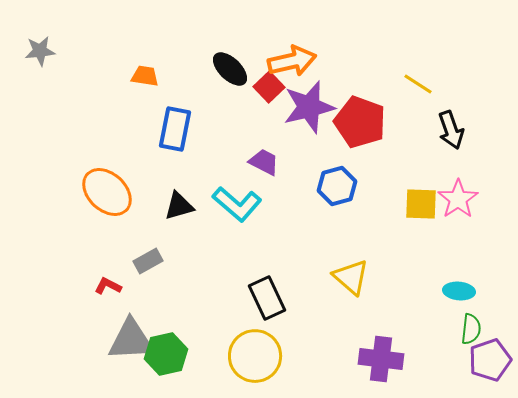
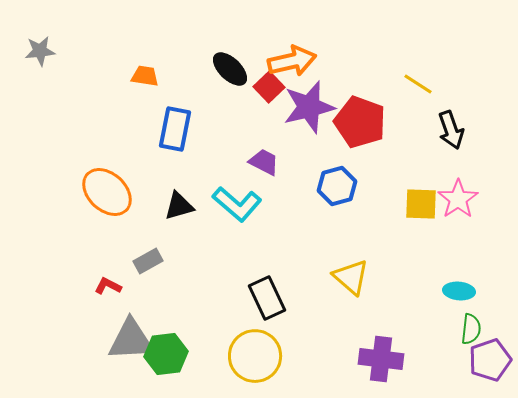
green hexagon: rotated 6 degrees clockwise
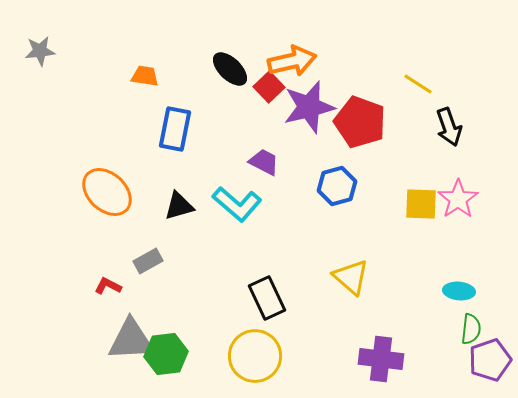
black arrow: moved 2 px left, 3 px up
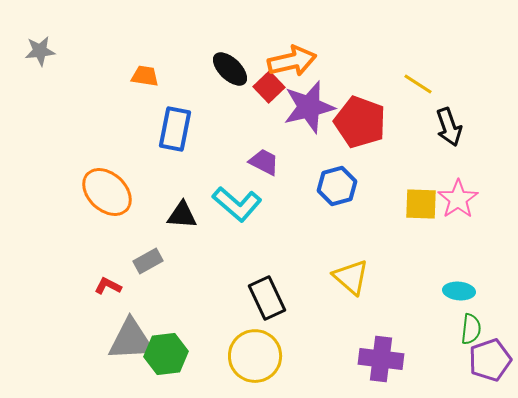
black triangle: moved 3 px right, 9 px down; rotated 20 degrees clockwise
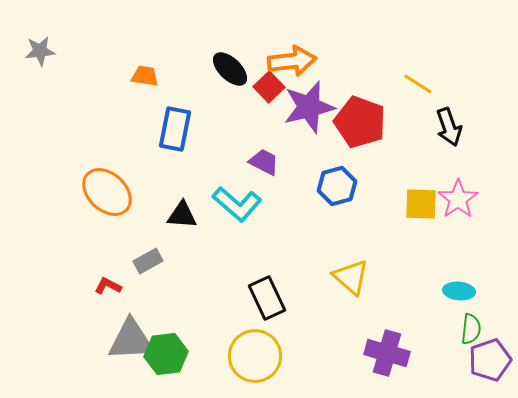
orange arrow: rotated 6 degrees clockwise
purple cross: moved 6 px right, 6 px up; rotated 9 degrees clockwise
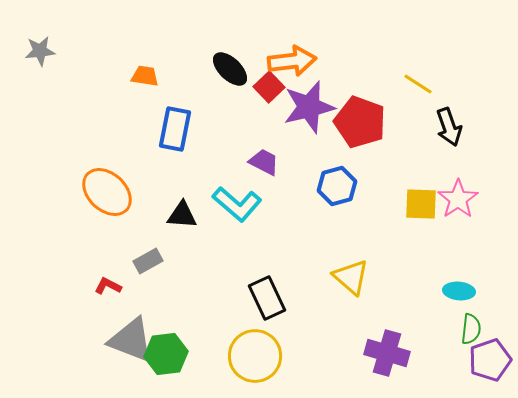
gray triangle: rotated 24 degrees clockwise
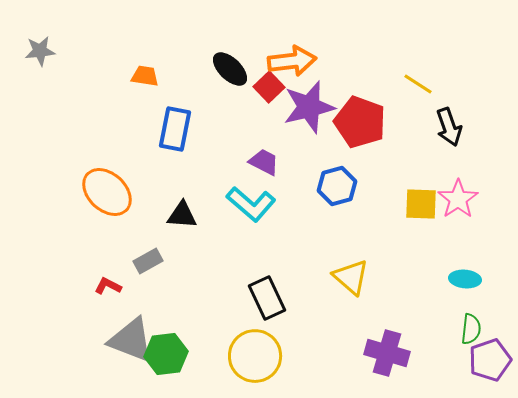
cyan L-shape: moved 14 px right
cyan ellipse: moved 6 px right, 12 px up
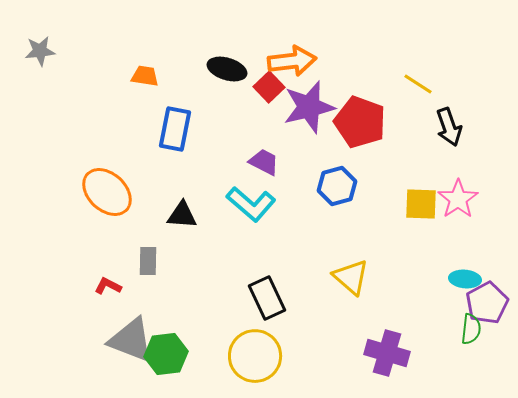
black ellipse: moved 3 px left; rotated 27 degrees counterclockwise
gray rectangle: rotated 60 degrees counterclockwise
purple pentagon: moved 3 px left, 57 px up; rotated 9 degrees counterclockwise
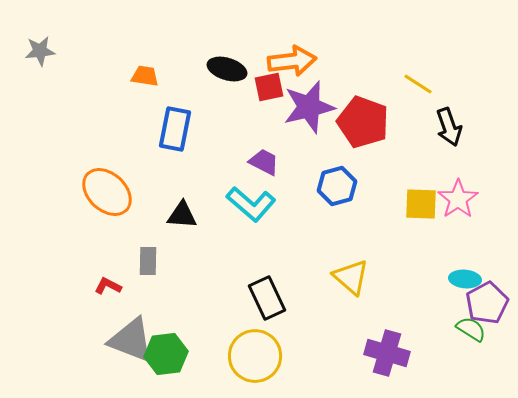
red square: rotated 32 degrees clockwise
red pentagon: moved 3 px right
green semicircle: rotated 64 degrees counterclockwise
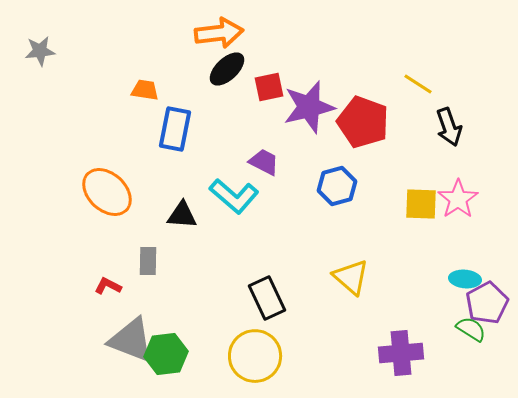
orange arrow: moved 73 px left, 28 px up
black ellipse: rotated 60 degrees counterclockwise
orange trapezoid: moved 14 px down
cyan L-shape: moved 17 px left, 8 px up
purple cross: moved 14 px right; rotated 21 degrees counterclockwise
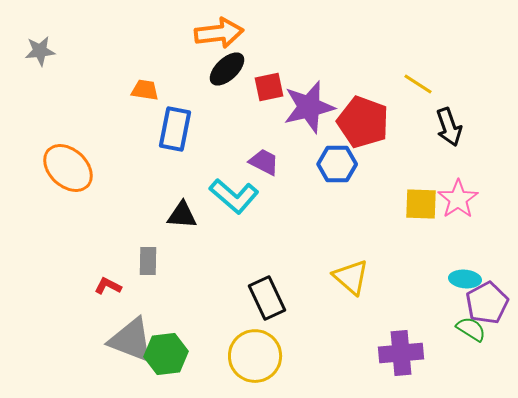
blue hexagon: moved 22 px up; rotated 15 degrees clockwise
orange ellipse: moved 39 px left, 24 px up
